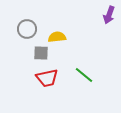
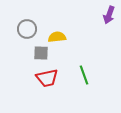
green line: rotated 30 degrees clockwise
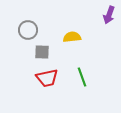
gray circle: moved 1 px right, 1 px down
yellow semicircle: moved 15 px right
gray square: moved 1 px right, 1 px up
green line: moved 2 px left, 2 px down
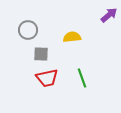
purple arrow: rotated 150 degrees counterclockwise
gray square: moved 1 px left, 2 px down
green line: moved 1 px down
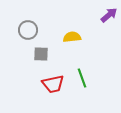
red trapezoid: moved 6 px right, 6 px down
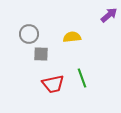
gray circle: moved 1 px right, 4 px down
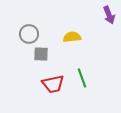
purple arrow: rotated 108 degrees clockwise
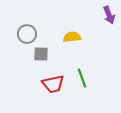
gray circle: moved 2 px left
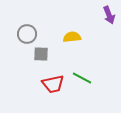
green line: rotated 42 degrees counterclockwise
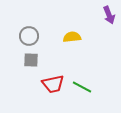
gray circle: moved 2 px right, 2 px down
gray square: moved 10 px left, 6 px down
green line: moved 9 px down
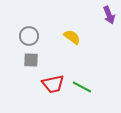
yellow semicircle: rotated 42 degrees clockwise
